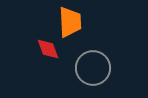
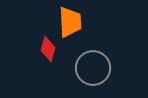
red diamond: rotated 35 degrees clockwise
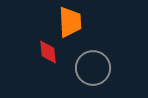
red diamond: moved 3 px down; rotated 20 degrees counterclockwise
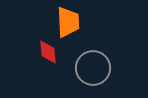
orange trapezoid: moved 2 px left
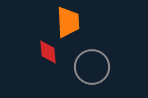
gray circle: moved 1 px left, 1 px up
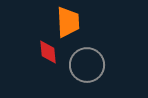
gray circle: moved 5 px left, 2 px up
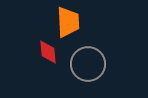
gray circle: moved 1 px right, 1 px up
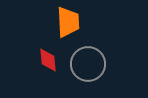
red diamond: moved 8 px down
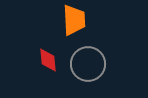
orange trapezoid: moved 6 px right, 2 px up
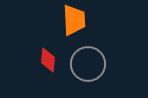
red diamond: rotated 10 degrees clockwise
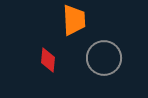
gray circle: moved 16 px right, 6 px up
